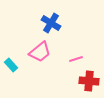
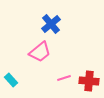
blue cross: moved 1 px down; rotated 18 degrees clockwise
pink line: moved 12 px left, 19 px down
cyan rectangle: moved 15 px down
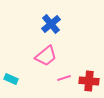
pink trapezoid: moved 6 px right, 4 px down
cyan rectangle: moved 1 px up; rotated 24 degrees counterclockwise
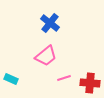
blue cross: moved 1 px left, 1 px up; rotated 12 degrees counterclockwise
red cross: moved 1 px right, 2 px down
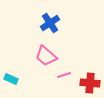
blue cross: rotated 18 degrees clockwise
pink trapezoid: rotated 80 degrees clockwise
pink line: moved 3 px up
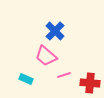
blue cross: moved 5 px right, 8 px down; rotated 12 degrees counterclockwise
cyan rectangle: moved 15 px right
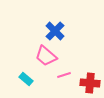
cyan rectangle: rotated 16 degrees clockwise
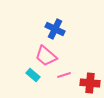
blue cross: moved 2 px up; rotated 18 degrees counterclockwise
cyan rectangle: moved 7 px right, 4 px up
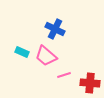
cyan rectangle: moved 11 px left, 23 px up; rotated 16 degrees counterclockwise
